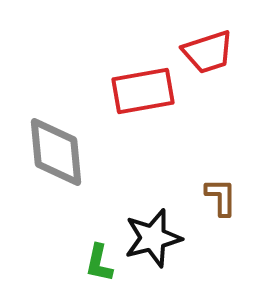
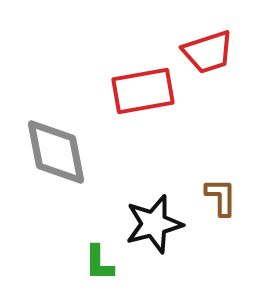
gray diamond: rotated 6 degrees counterclockwise
black star: moved 1 px right, 14 px up
green L-shape: rotated 12 degrees counterclockwise
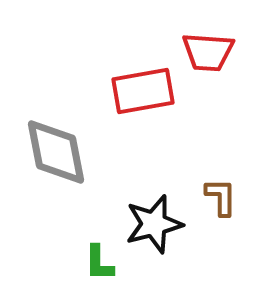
red trapezoid: rotated 22 degrees clockwise
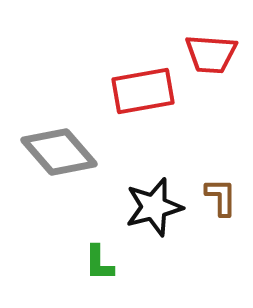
red trapezoid: moved 3 px right, 2 px down
gray diamond: moved 3 px right; rotated 30 degrees counterclockwise
black star: moved 17 px up
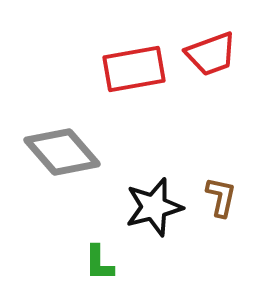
red trapezoid: rotated 24 degrees counterclockwise
red rectangle: moved 9 px left, 22 px up
gray diamond: moved 3 px right
brown L-shape: rotated 12 degrees clockwise
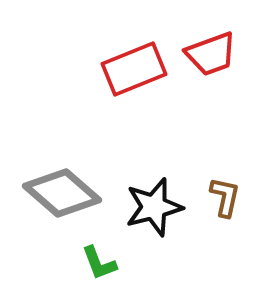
red rectangle: rotated 12 degrees counterclockwise
gray diamond: moved 41 px down; rotated 8 degrees counterclockwise
brown L-shape: moved 4 px right
green L-shape: rotated 21 degrees counterclockwise
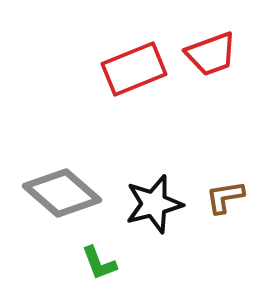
brown L-shape: rotated 111 degrees counterclockwise
black star: moved 3 px up
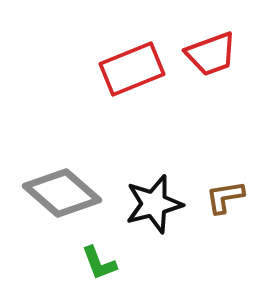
red rectangle: moved 2 px left
